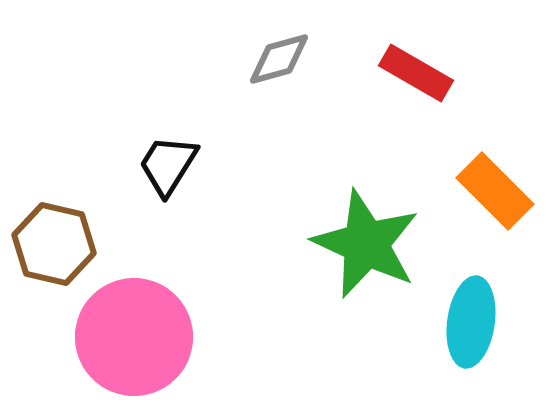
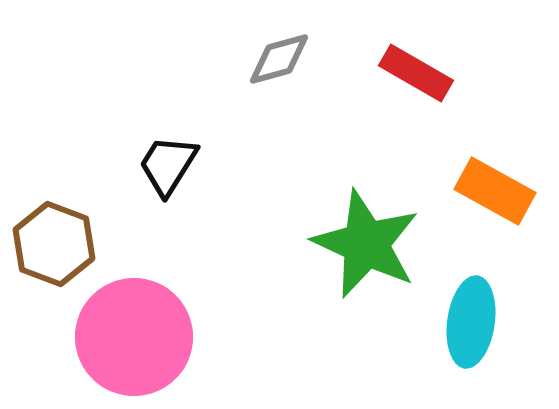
orange rectangle: rotated 16 degrees counterclockwise
brown hexagon: rotated 8 degrees clockwise
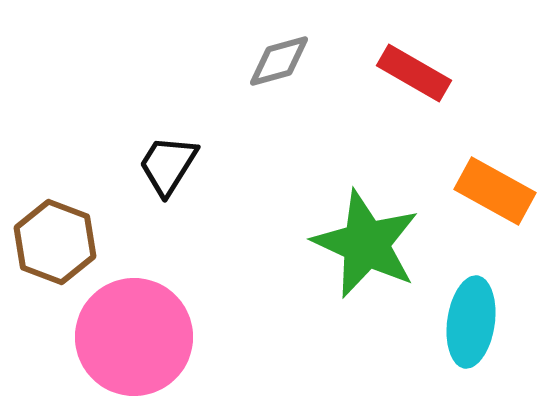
gray diamond: moved 2 px down
red rectangle: moved 2 px left
brown hexagon: moved 1 px right, 2 px up
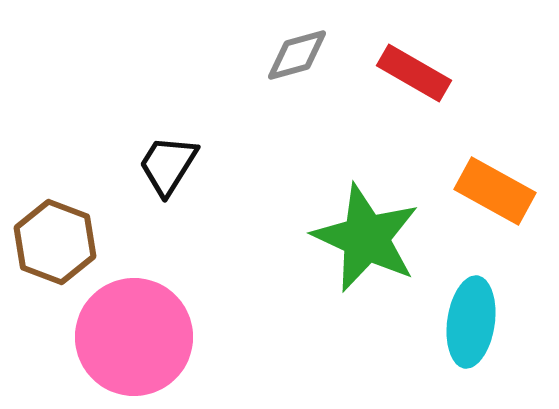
gray diamond: moved 18 px right, 6 px up
green star: moved 6 px up
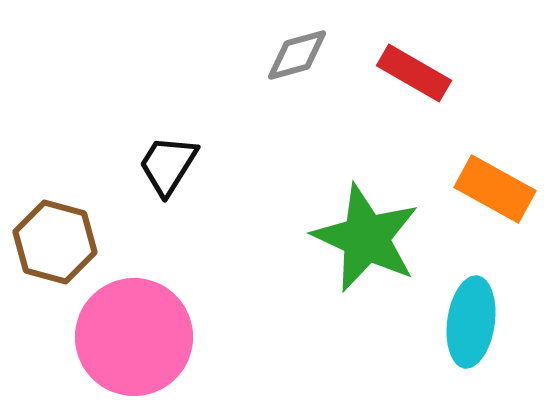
orange rectangle: moved 2 px up
brown hexagon: rotated 6 degrees counterclockwise
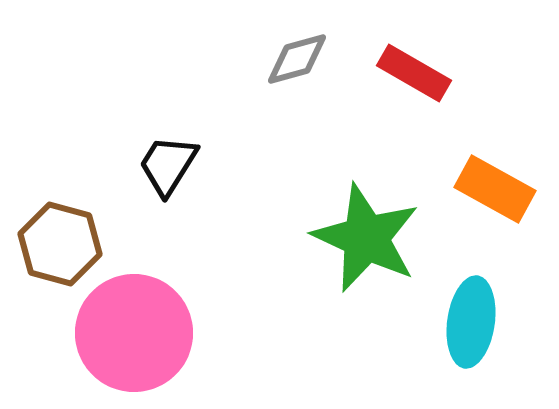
gray diamond: moved 4 px down
brown hexagon: moved 5 px right, 2 px down
pink circle: moved 4 px up
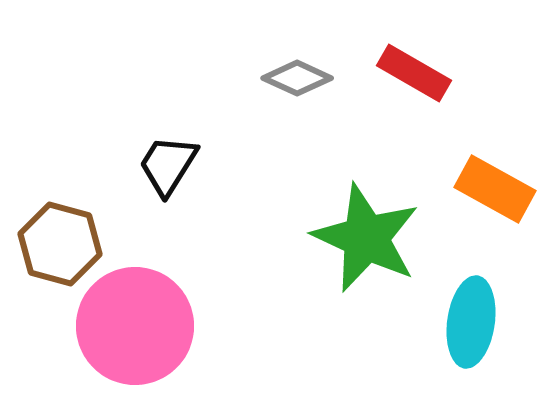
gray diamond: moved 19 px down; rotated 40 degrees clockwise
pink circle: moved 1 px right, 7 px up
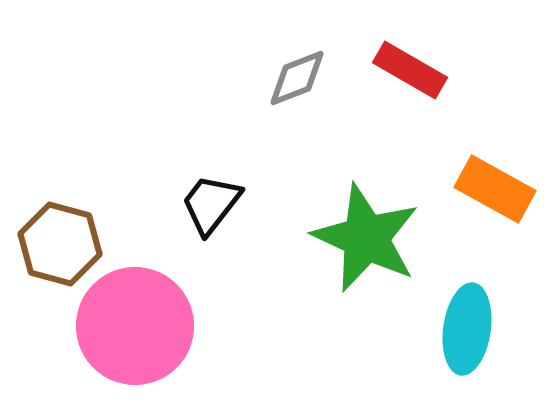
red rectangle: moved 4 px left, 3 px up
gray diamond: rotated 46 degrees counterclockwise
black trapezoid: moved 43 px right, 39 px down; rotated 6 degrees clockwise
cyan ellipse: moved 4 px left, 7 px down
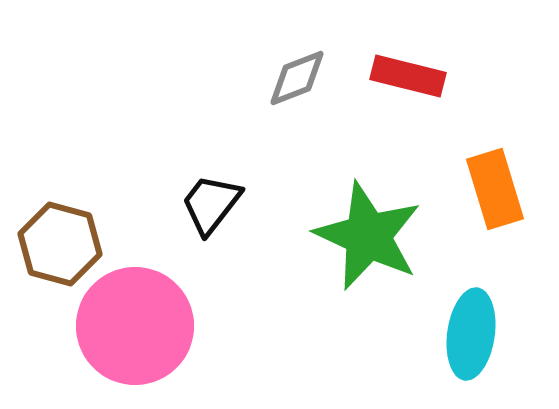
red rectangle: moved 2 px left, 6 px down; rotated 16 degrees counterclockwise
orange rectangle: rotated 44 degrees clockwise
green star: moved 2 px right, 2 px up
cyan ellipse: moved 4 px right, 5 px down
